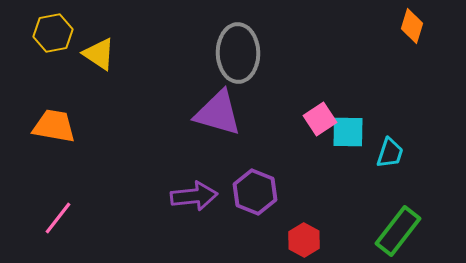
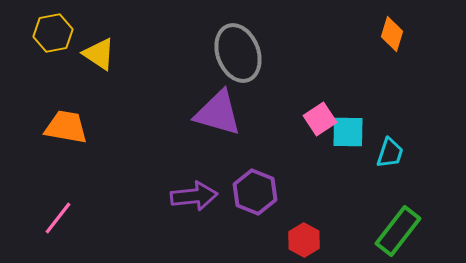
orange diamond: moved 20 px left, 8 px down
gray ellipse: rotated 20 degrees counterclockwise
orange trapezoid: moved 12 px right, 1 px down
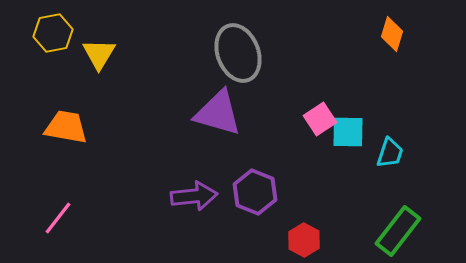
yellow triangle: rotated 27 degrees clockwise
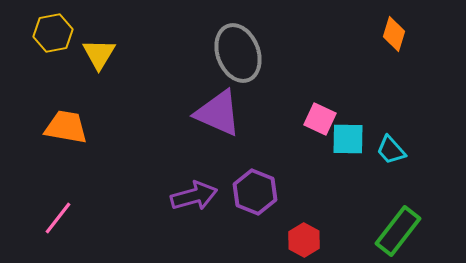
orange diamond: moved 2 px right
purple triangle: rotated 8 degrees clockwise
pink square: rotated 32 degrees counterclockwise
cyan square: moved 7 px down
cyan trapezoid: moved 1 px right, 3 px up; rotated 120 degrees clockwise
purple arrow: rotated 9 degrees counterclockwise
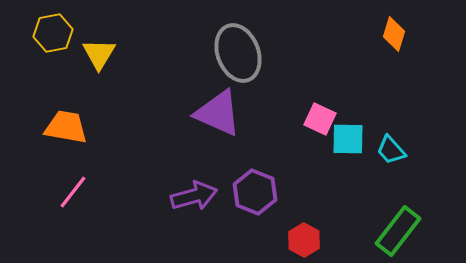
pink line: moved 15 px right, 26 px up
